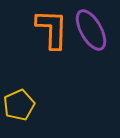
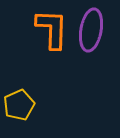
purple ellipse: rotated 39 degrees clockwise
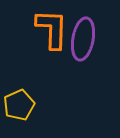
purple ellipse: moved 8 px left, 9 px down
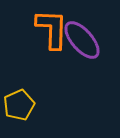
purple ellipse: moved 1 px left, 1 px down; rotated 51 degrees counterclockwise
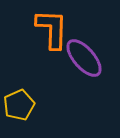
purple ellipse: moved 2 px right, 18 px down
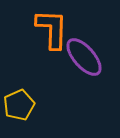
purple ellipse: moved 1 px up
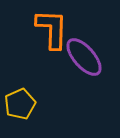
yellow pentagon: moved 1 px right, 1 px up
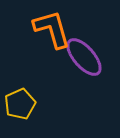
orange L-shape: rotated 18 degrees counterclockwise
